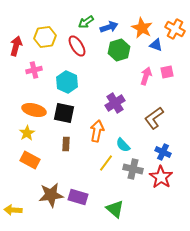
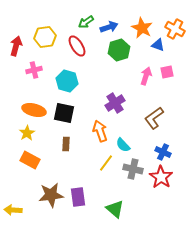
blue triangle: moved 2 px right
cyan hexagon: moved 1 px up; rotated 10 degrees counterclockwise
orange arrow: moved 3 px right; rotated 30 degrees counterclockwise
purple rectangle: rotated 66 degrees clockwise
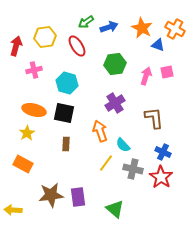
green hexagon: moved 4 px left, 14 px down; rotated 10 degrees clockwise
cyan hexagon: moved 2 px down
brown L-shape: rotated 120 degrees clockwise
orange rectangle: moved 7 px left, 4 px down
